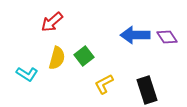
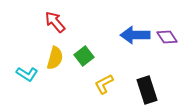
red arrow: moved 3 px right; rotated 90 degrees clockwise
yellow semicircle: moved 2 px left
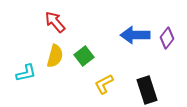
purple diamond: moved 1 px down; rotated 70 degrees clockwise
yellow semicircle: moved 2 px up
cyan L-shape: moved 1 px left, 1 px up; rotated 45 degrees counterclockwise
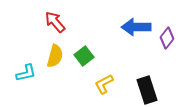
blue arrow: moved 1 px right, 8 px up
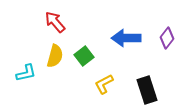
blue arrow: moved 10 px left, 11 px down
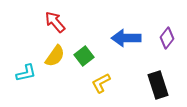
yellow semicircle: rotated 20 degrees clockwise
yellow L-shape: moved 3 px left, 1 px up
black rectangle: moved 11 px right, 5 px up
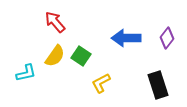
green square: moved 3 px left; rotated 18 degrees counterclockwise
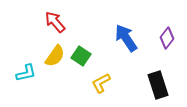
blue arrow: rotated 56 degrees clockwise
